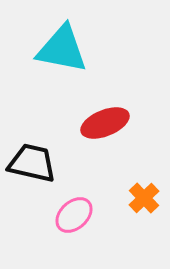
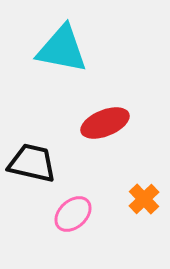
orange cross: moved 1 px down
pink ellipse: moved 1 px left, 1 px up
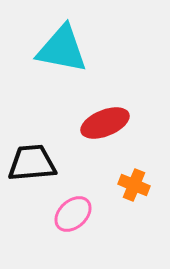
black trapezoid: rotated 18 degrees counterclockwise
orange cross: moved 10 px left, 14 px up; rotated 24 degrees counterclockwise
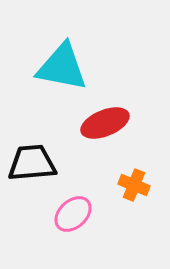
cyan triangle: moved 18 px down
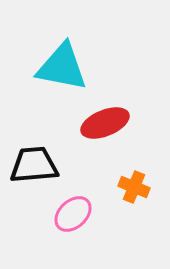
black trapezoid: moved 2 px right, 2 px down
orange cross: moved 2 px down
